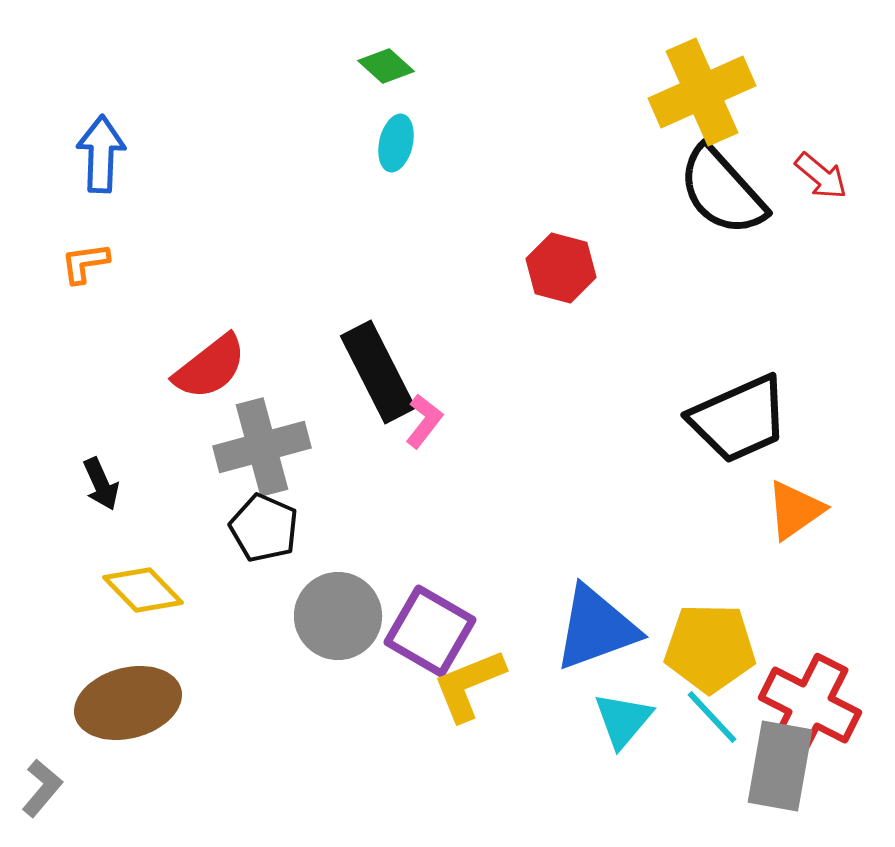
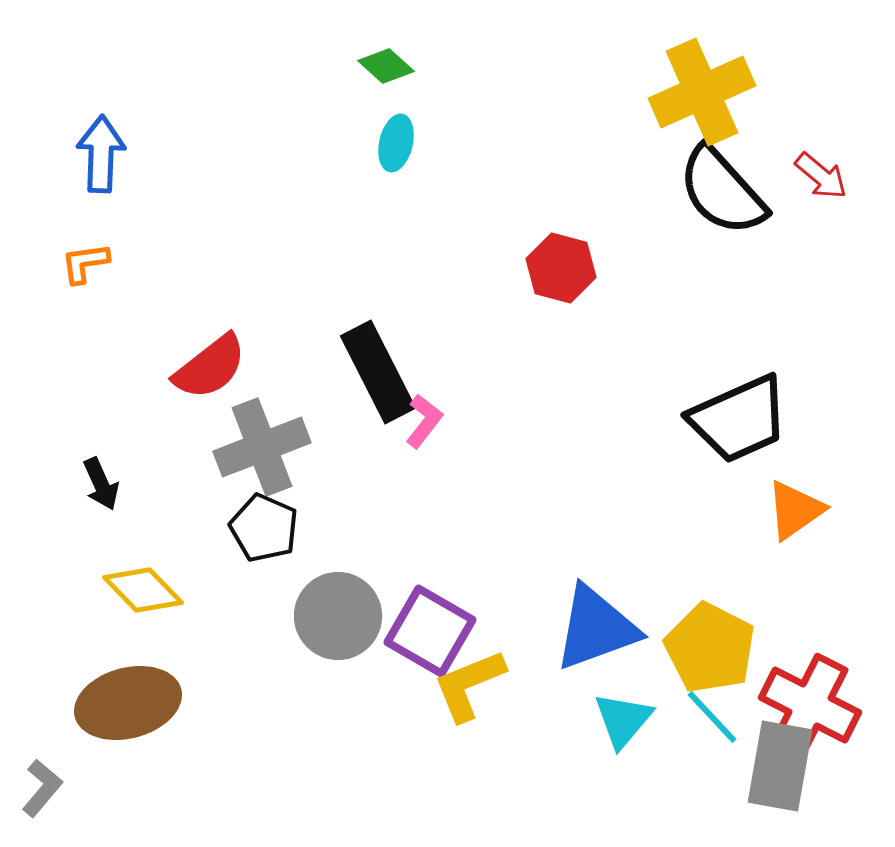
gray cross: rotated 6 degrees counterclockwise
yellow pentagon: rotated 26 degrees clockwise
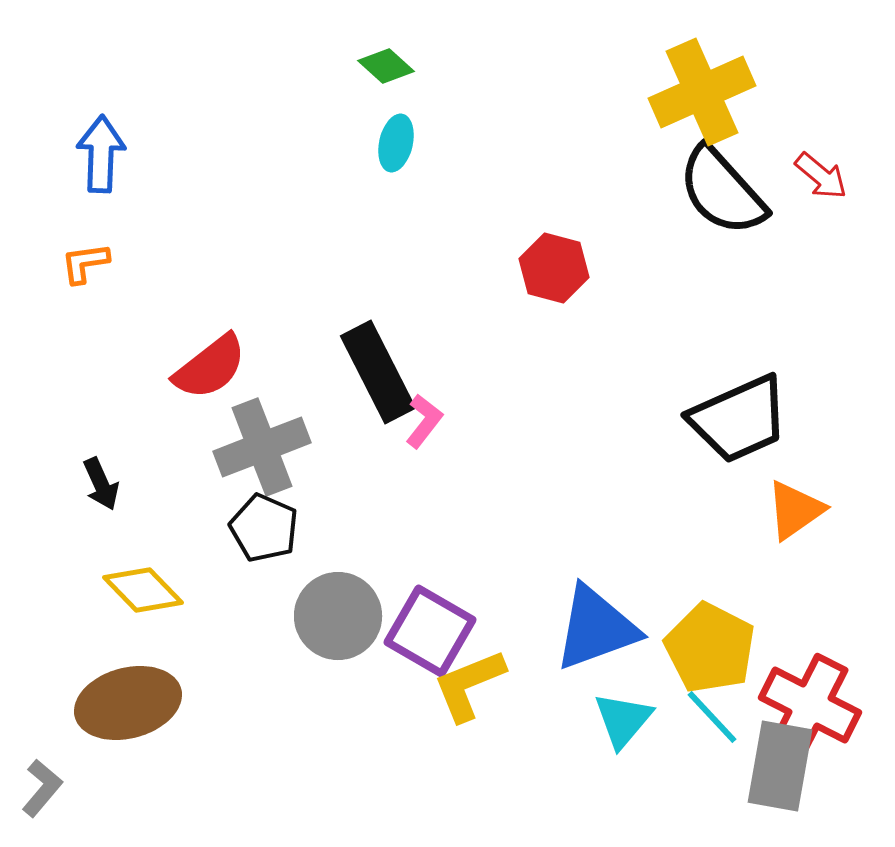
red hexagon: moved 7 px left
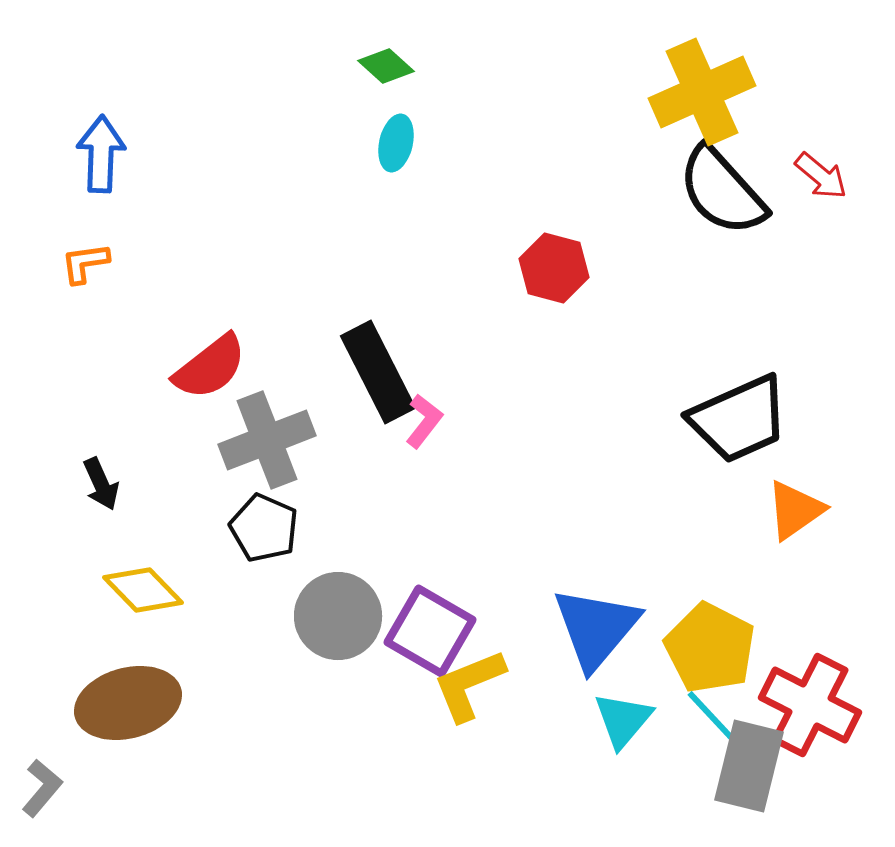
gray cross: moved 5 px right, 7 px up
blue triangle: rotated 30 degrees counterclockwise
gray rectangle: moved 31 px left; rotated 4 degrees clockwise
